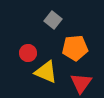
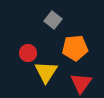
yellow triangle: rotated 40 degrees clockwise
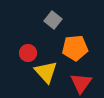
yellow triangle: rotated 15 degrees counterclockwise
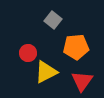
orange pentagon: moved 1 px right, 1 px up
yellow triangle: rotated 45 degrees clockwise
red triangle: moved 1 px right, 2 px up
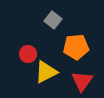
red circle: moved 1 px down
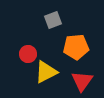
gray square: rotated 30 degrees clockwise
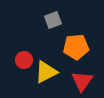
red circle: moved 4 px left, 6 px down
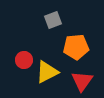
yellow triangle: moved 1 px right
